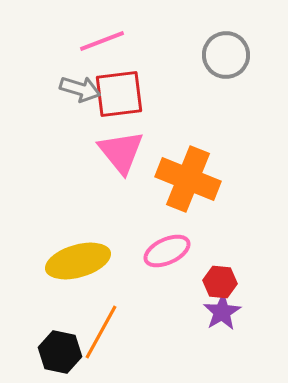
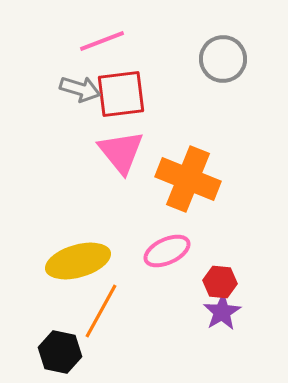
gray circle: moved 3 px left, 4 px down
red square: moved 2 px right
orange line: moved 21 px up
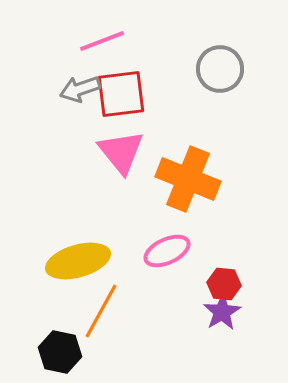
gray circle: moved 3 px left, 10 px down
gray arrow: rotated 144 degrees clockwise
red hexagon: moved 4 px right, 2 px down
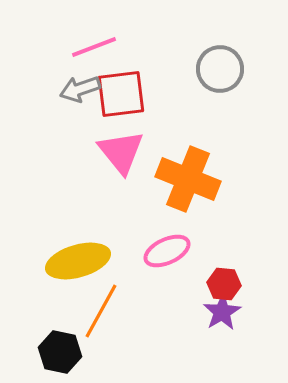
pink line: moved 8 px left, 6 px down
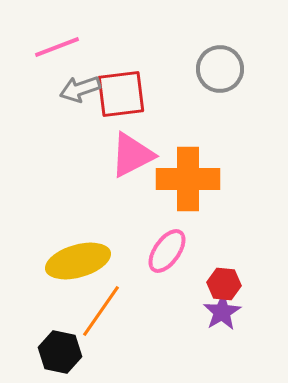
pink line: moved 37 px left
pink triangle: moved 11 px right, 3 px down; rotated 42 degrees clockwise
orange cross: rotated 22 degrees counterclockwise
pink ellipse: rotated 30 degrees counterclockwise
orange line: rotated 6 degrees clockwise
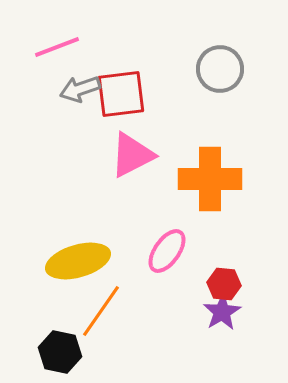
orange cross: moved 22 px right
